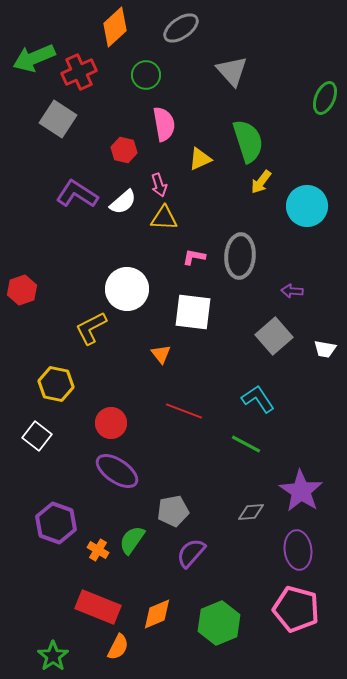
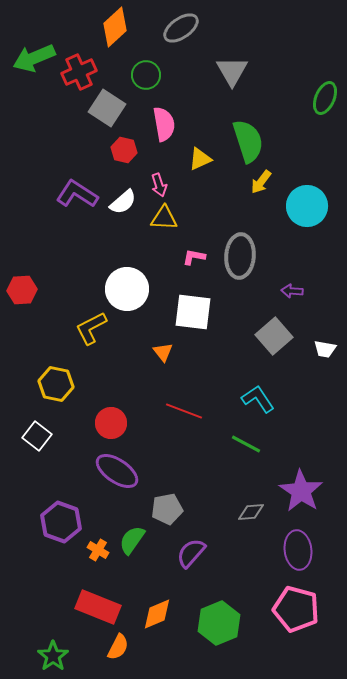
gray triangle at (232, 71): rotated 12 degrees clockwise
gray square at (58, 119): moved 49 px right, 11 px up
red hexagon at (22, 290): rotated 16 degrees clockwise
orange triangle at (161, 354): moved 2 px right, 2 px up
gray pentagon at (173, 511): moved 6 px left, 2 px up
purple hexagon at (56, 523): moved 5 px right, 1 px up
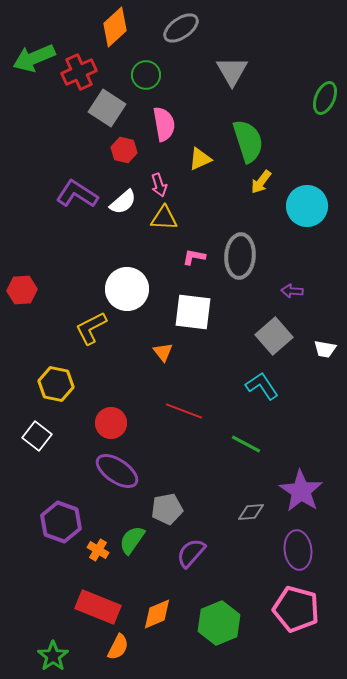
cyan L-shape at (258, 399): moved 4 px right, 13 px up
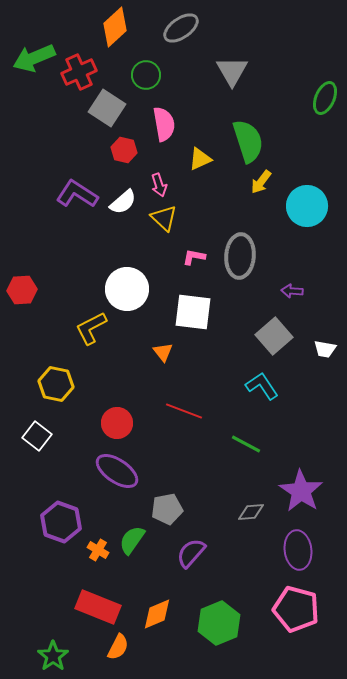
yellow triangle at (164, 218): rotated 40 degrees clockwise
red circle at (111, 423): moved 6 px right
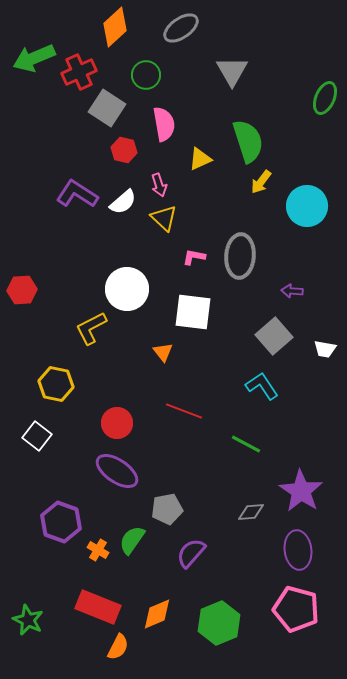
green star at (53, 656): moved 25 px left, 36 px up; rotated 12 degrees counterclockwise
